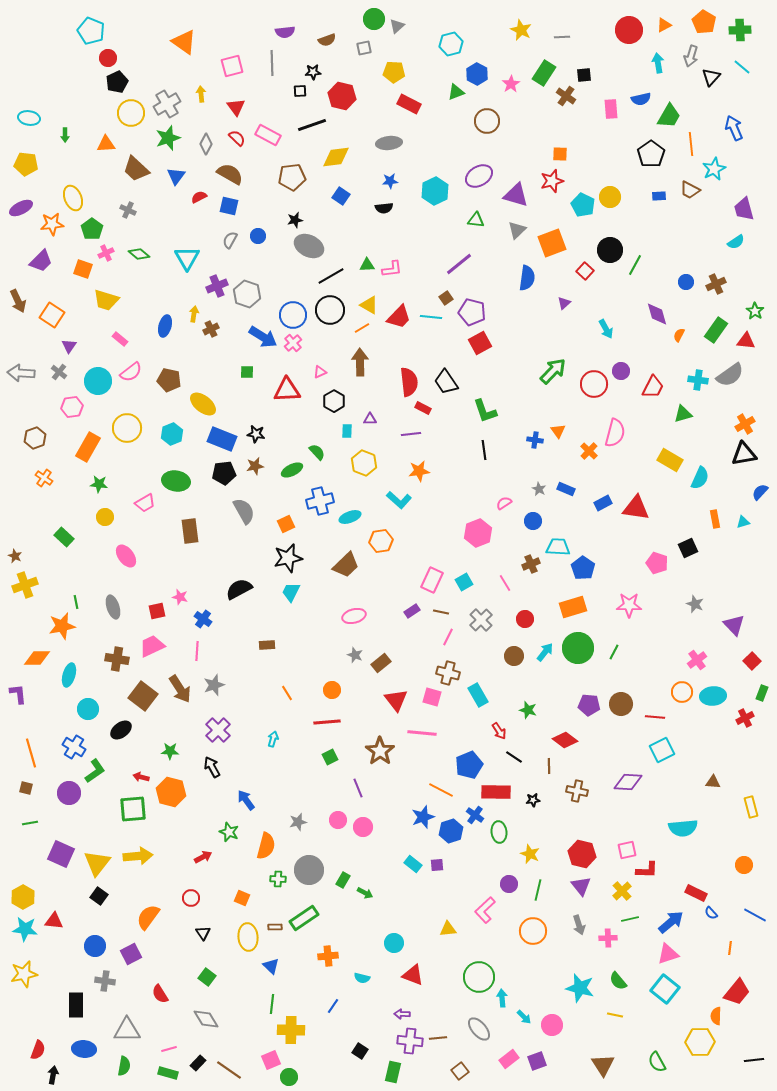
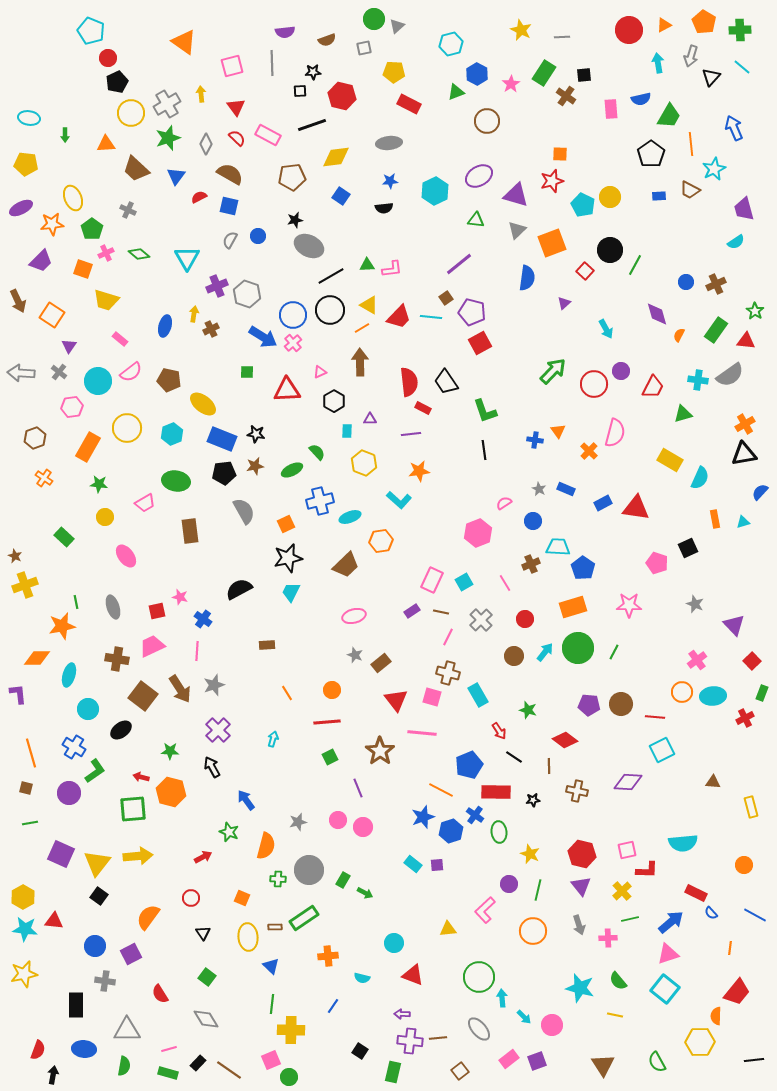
cyan semicircle at (683, 828): moved 15 px down
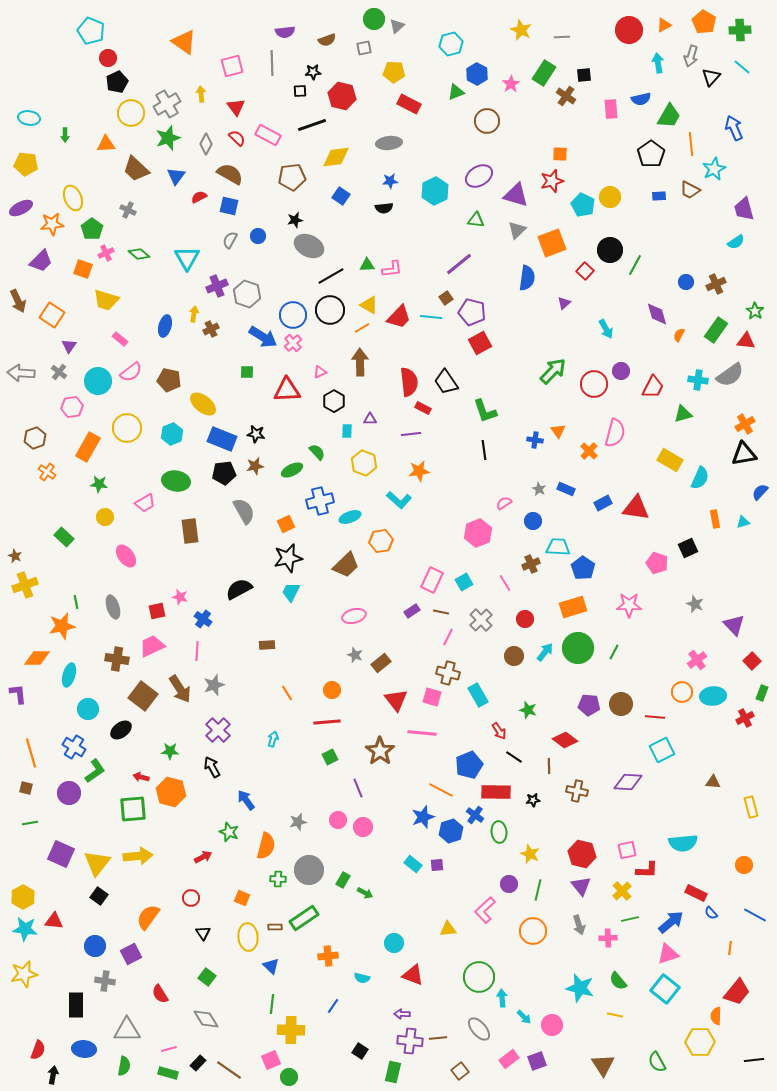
orange cross at (44, 478): moved 3 px right, 6 px up
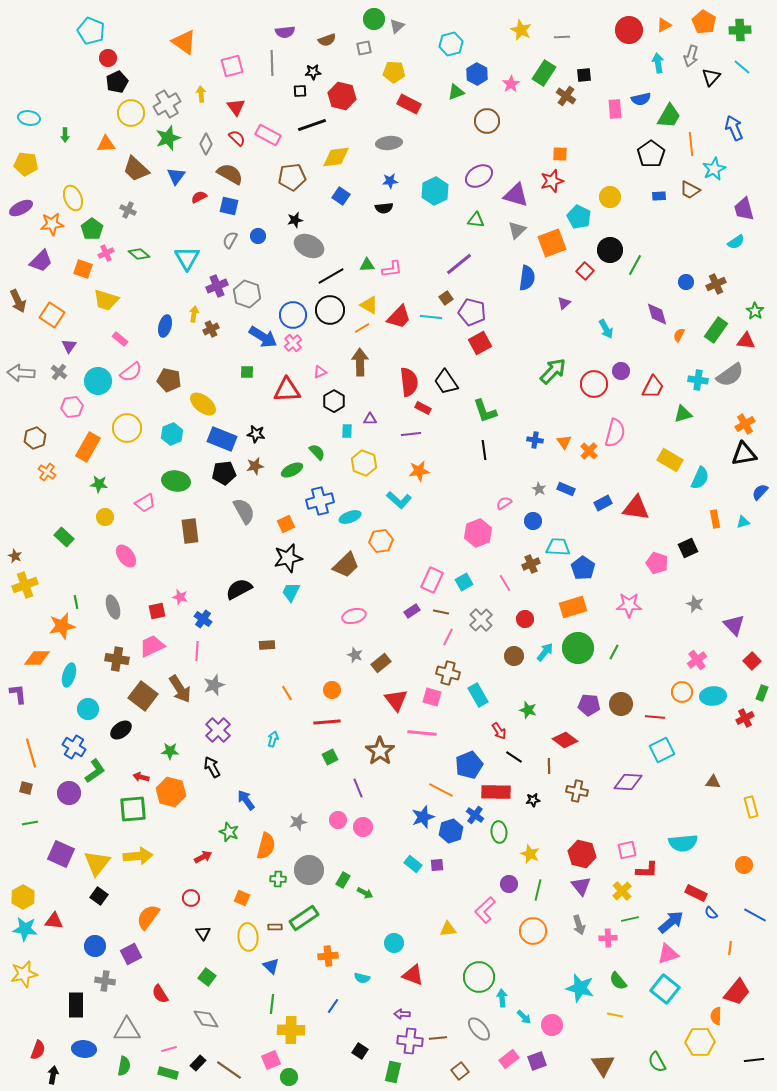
pink rectangle at (611, 109): moved 4 px right
cyan pentagon at (583, 205): moved 4 px left, 12 px down
orange triangle at (558, 431): moved 6 px right, 11 px down
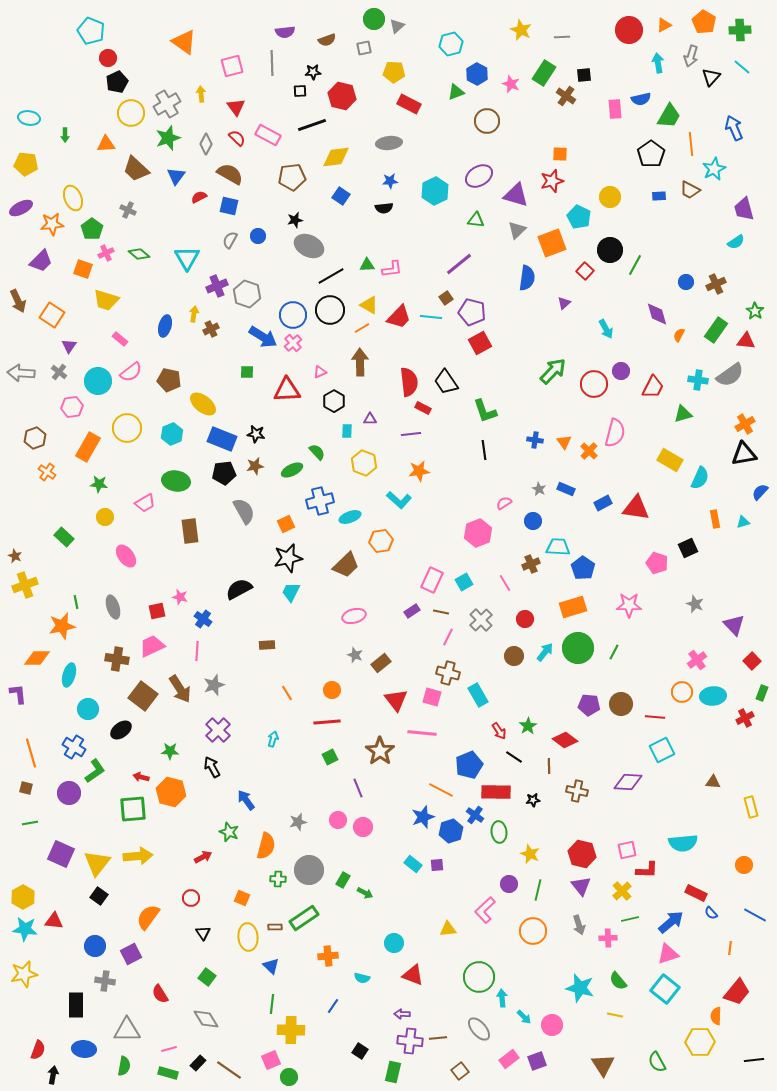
pink star at (511, 84): rotated 18 degrees counterclockwise
green star at (528, 710): moved 16 px down; rotated 24 degrees clockwise
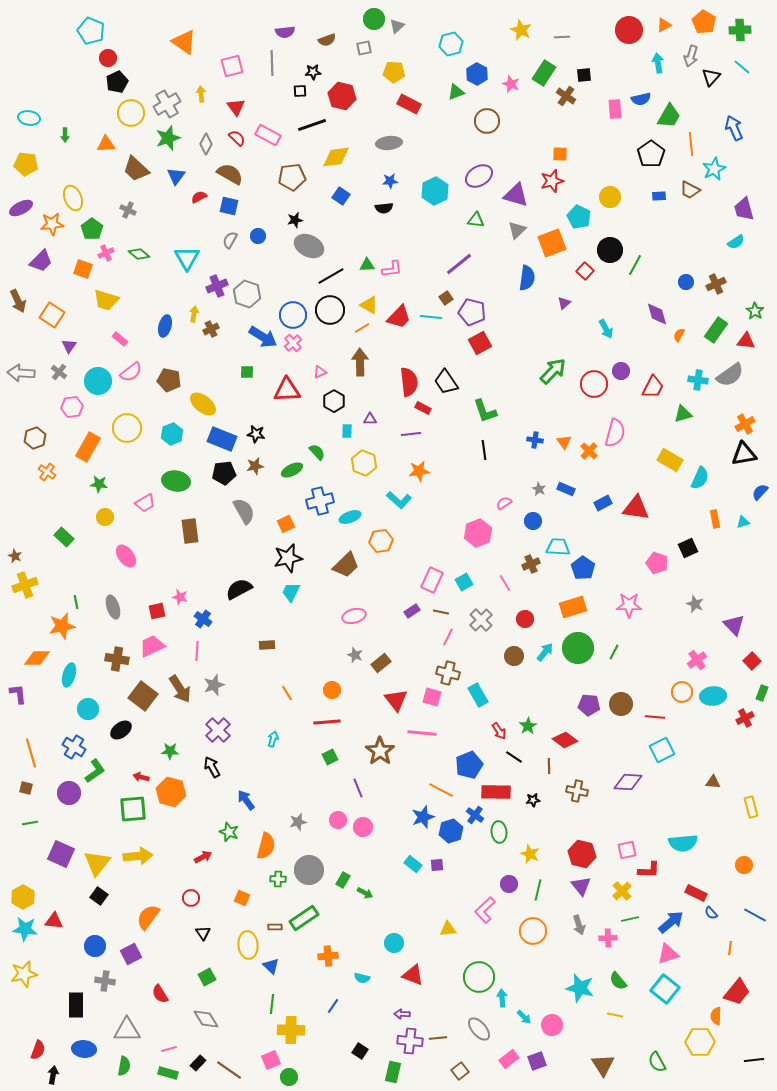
red L-shape at (647, 870): moved 2 px right
yellow ellipse at (248, 937): moved 8 px down
green square at (207, 977): rotated 24 degrees clockwise
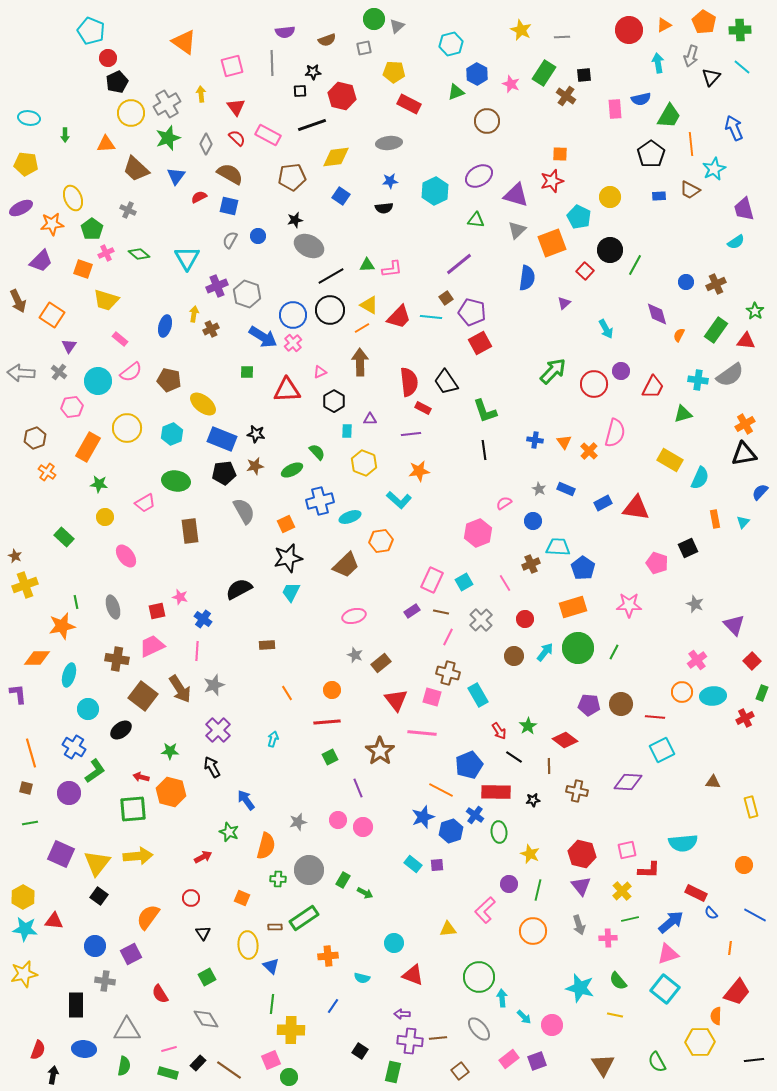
cyan triangle at (743, 522): rotated 32 degrees counterclockwise
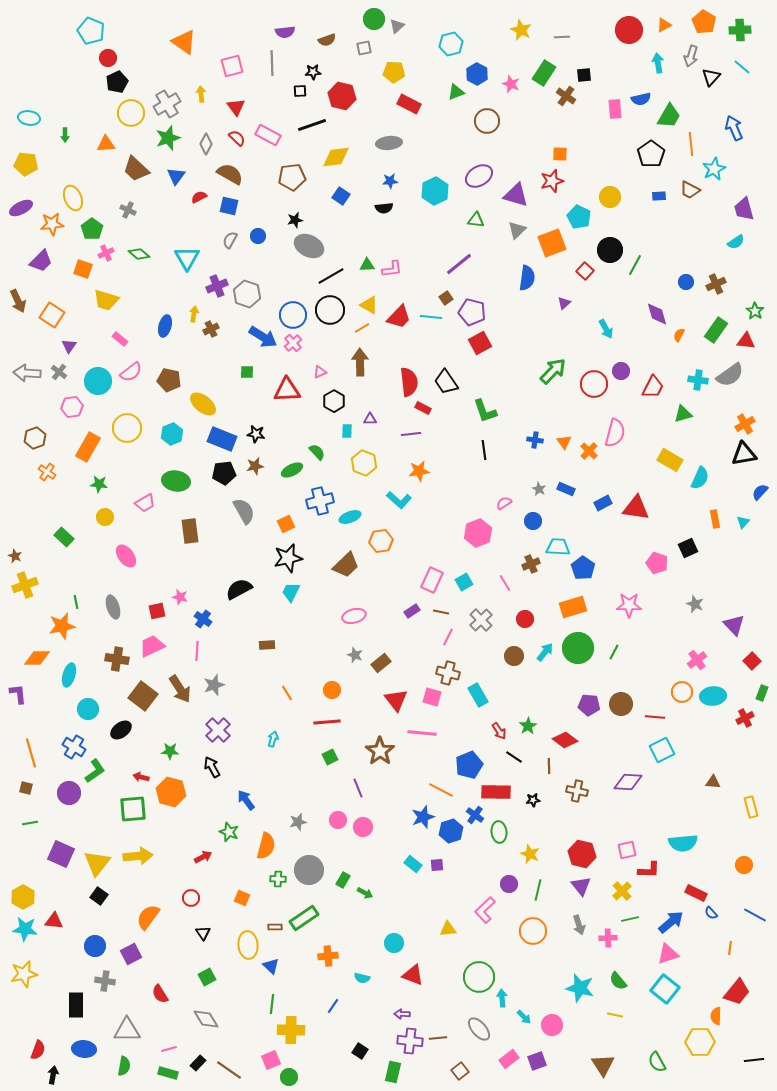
gray arrow at (21, 373): moved 6 px right
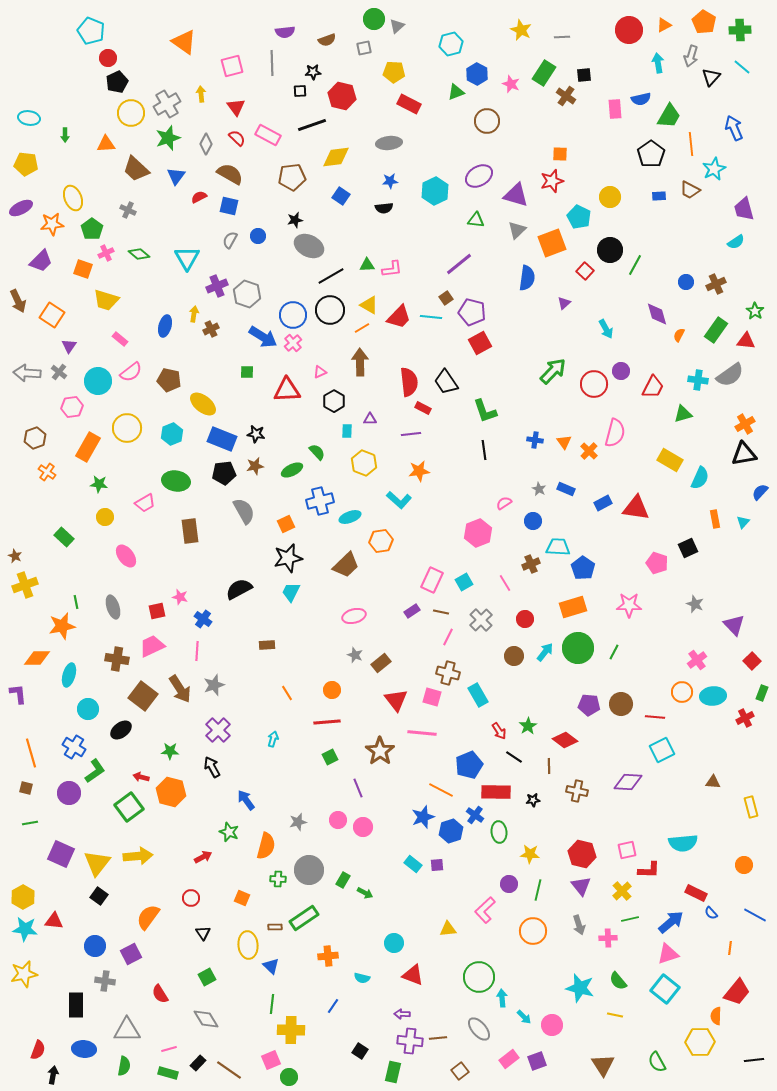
green square at (133, 809): moved 4 px left, 2 px up; rotated 32 degrees counterclockwise
yellow star at (530, 854): rotated 18 degrees counterclockwise
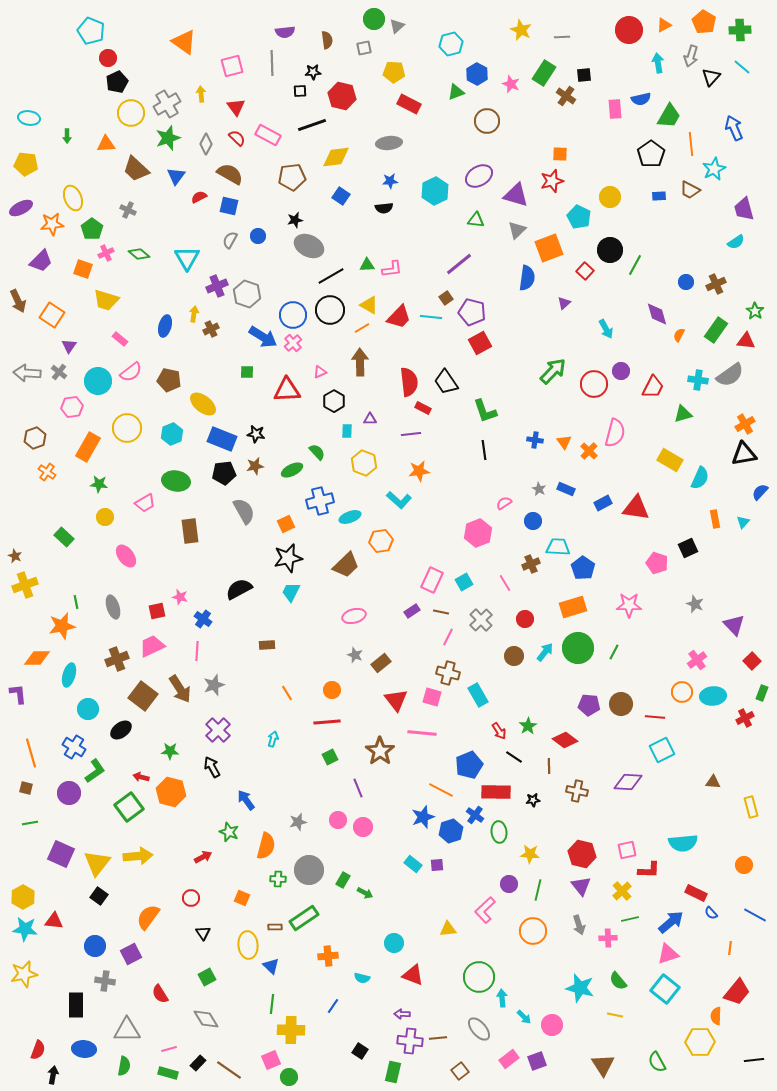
brown semicircle at (327, 40): rotated 78 degrees counterclockwise
green arrow at (65, 135): moved 2 px right, 1 px down
orange square at (552, 243): moved 3 px left, 5 px down
brown cross at (117, 659): rotated 30 degrees counterclockwise
